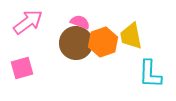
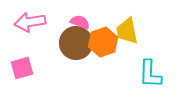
pink arrow: moved 2 px right; rotated 152 degrees counterclockwise
yellow trapezoid: moved 4 px left, 5 px up
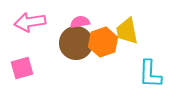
pink semicircle: rotated 30 degrees counterclockwise
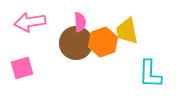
pink semicircle: rotated 96 degrees clockwise
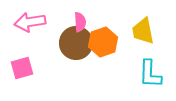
yellow trapezoid: moved 16 px right
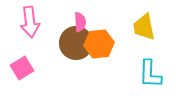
pink arrow: rotated 88 degrees counterclockwise
yellow trapezoid: moved 1 px right, 4 px up
orange hexagon: moved 4 px left, 2 px down; rotated 12 degrees clockwise
pink square: rotated 15 degrees counterclockwise
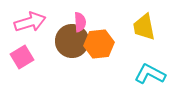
pink arrow: rotated 100 degrees counterclockwise
brown circle: moved 4 px left, 2 px up
pink square: moved 11 px up
cyan L-shape: rotated 116 degrees clockwise
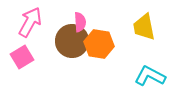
pink arrow: rotated 44 degrees counterclockwise
orange hexagon: rotated 16 degrees clockwise
cyan L-shape: moved 2 px down
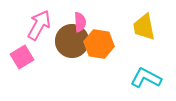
pink arrow: moved 9 px right, 3 px down
cyan L-shape: moved 4 px left, 2 px down
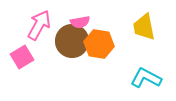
pink semicircle: rotated 84 degrees clockwise
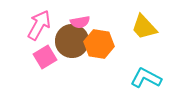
yellow trapezoid: rotated 32 degrees counterclockwise
pink square: moved 23 px right
